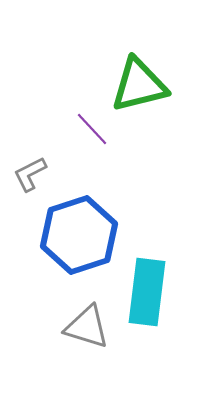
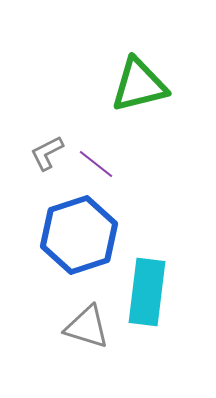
purple line: moved 4 px right, 35 px down; rotated 9 degrees counterclockwise
gray L-shape: moved 17 px right, 21 px up
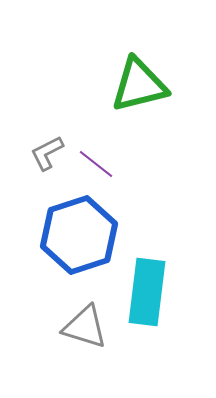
gray triangle: moved 2 px left
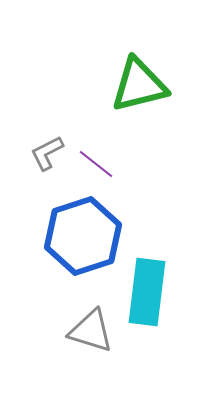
blue hexagon: moved 4 px right, 1 px down
gray triangle: moved 6 px right, 4 px down
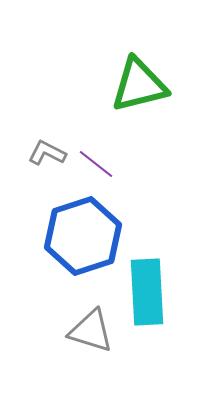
gray L-shape: rotated 54 degrees clockwise
cyan rectangle: rotated 10 degrees counterclockwise
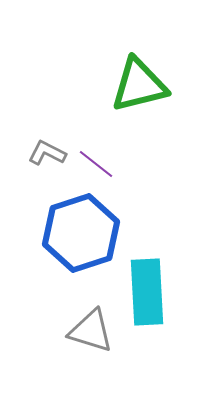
blue hexagon: moved 2 px left, 3 px up
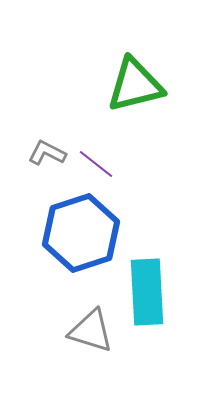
green triangle: moved 4 px left
